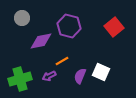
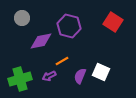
red square: moved 1 px left, 5 px up; rotated 18 degrees counterclockwise
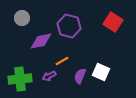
green cross: rotated 10 degrees clockwise
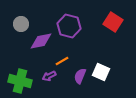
gray circle: moved 1 px left, 6 px down
green cross: moved 2 px down; rotated 20 degrees clockwise
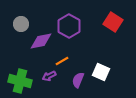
purple hexagon: rotated 15 degrees clockwise
purple semicircle: moved 2 px left, 4 px down
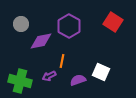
orange line: rotated 48 degrees counterclockwise
purple semicircle: rotated 49 degrees clockwise
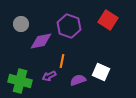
red square: moved 5 px left, 2 px up
purple hexagon: rotated 10 degrees counterclockwise
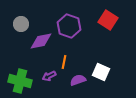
orange line: moved 2 px right, 1 px down
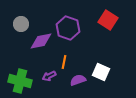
purple hexagon: moved 1 px left, 2 px down
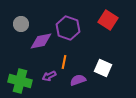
white square: moved 2 px right, 4 px up
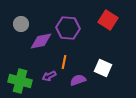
purple hexagon: rotated 15 degrees counterclockwise
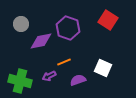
purple hexagon: rotated 15 degrees clockwise
orange line: rotated 56 degrees clockwise
